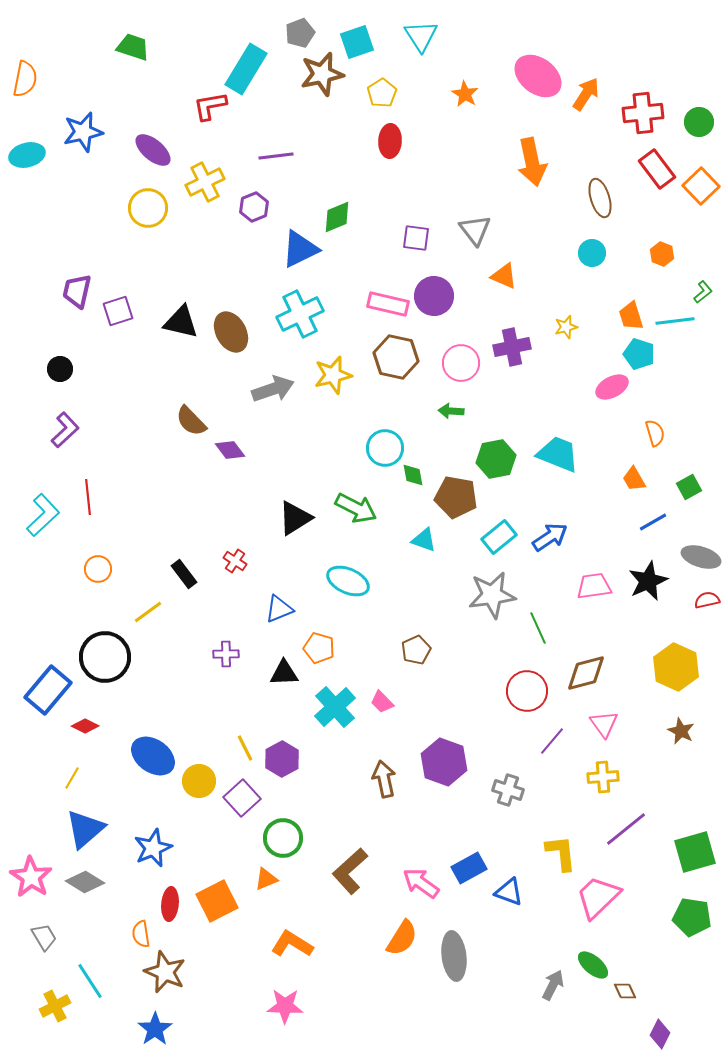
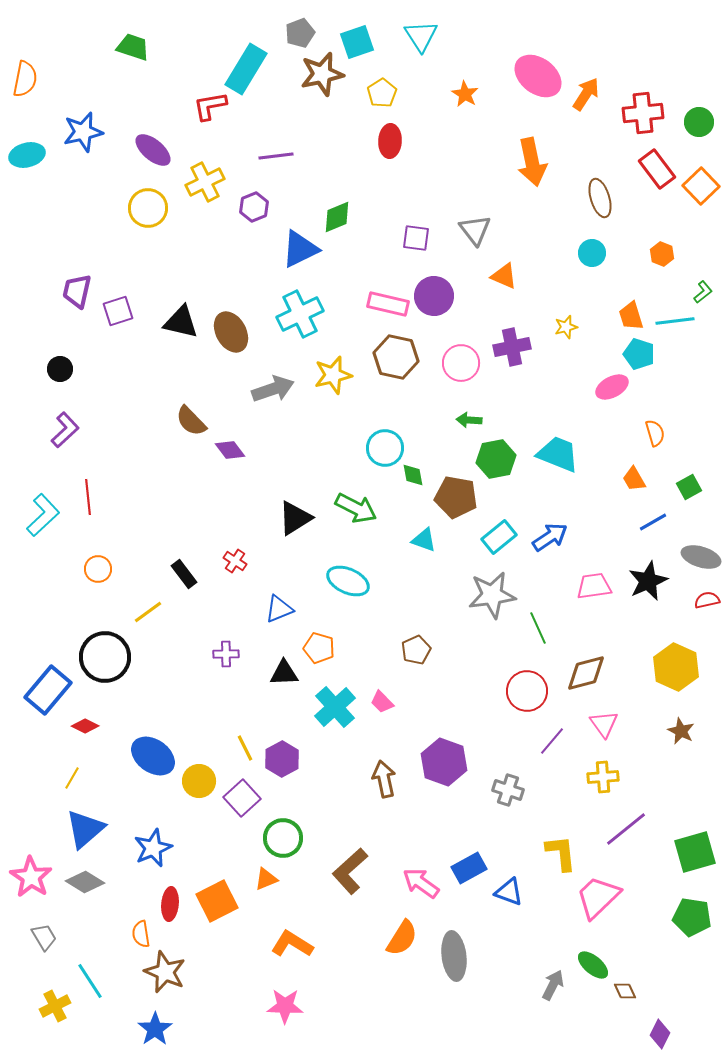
green arrow at (451, 411): moved 18 px right, 9 px down
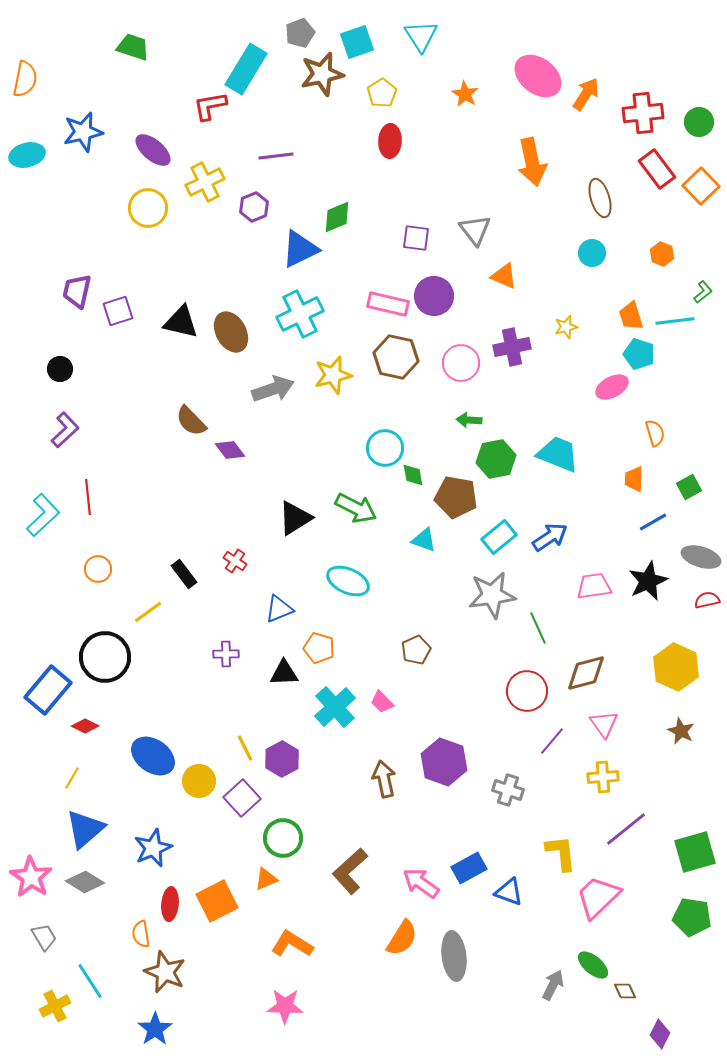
orange trapezoid at (634, 479): rotated 32 degrees clockwise
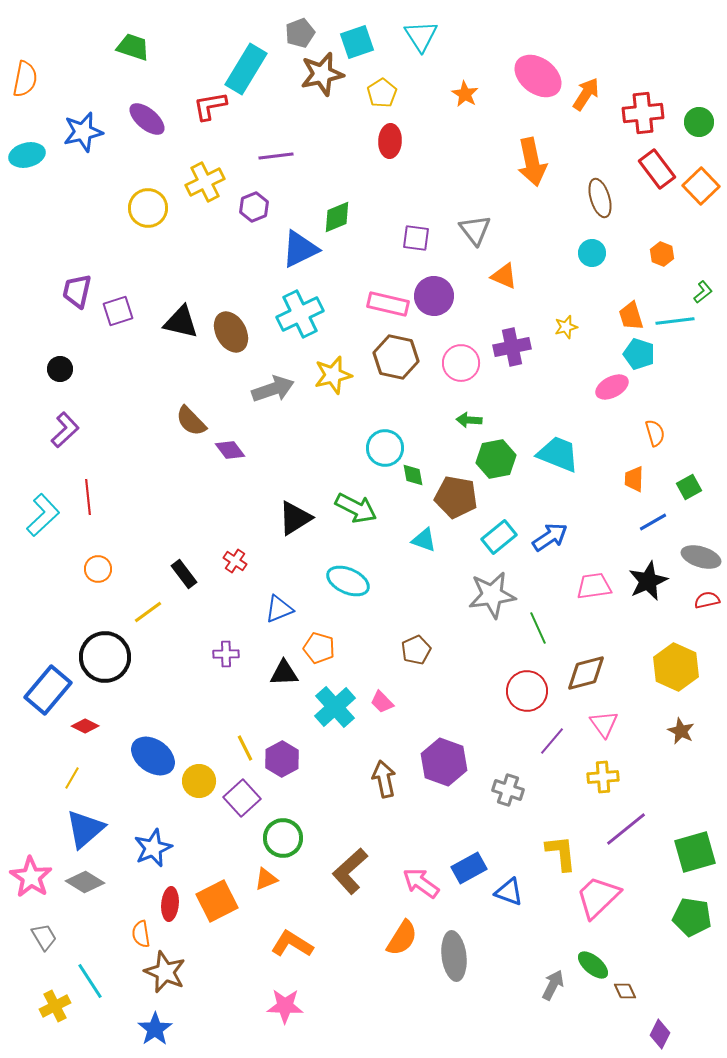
purple ellipse at (153, 150): moved 6 px left, 31 px up
